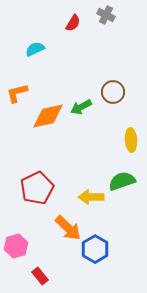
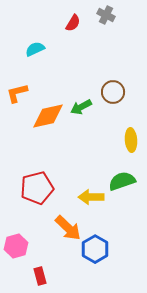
red pentagon: rotated 12 degrees clockwise
red rectangle: rotated 24 degrees clockwise
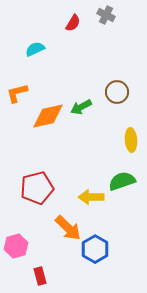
brown circle: moved 4 px right
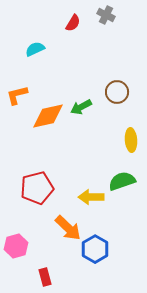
orange L-shape: moved 2 px down
red rectangle: moved 5 px right, 1 px down
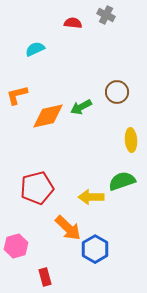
red semicircle: rotated 114 degrees counterclockwise
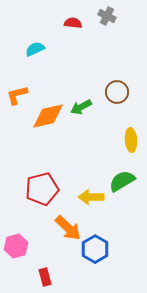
gray cross: moved 1 px right, 1 px down
green semicircle: rotated 12 degrees counterclockwise
red pentagon: moved 5 px right, 1 px down
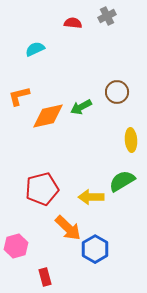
gray cross: rotated 36 degrees clockwise
orange L-shape: moved 2 px right, 1 px down
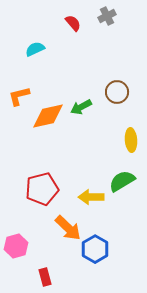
red semicircle: rotated 42 degrees clockwise
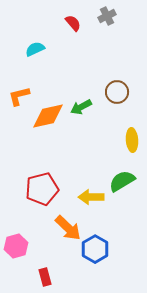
yellow ellipse: moved 1 px right
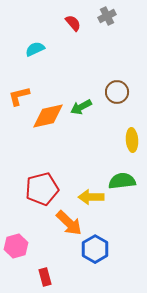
green semicircle: rotated 24 degrees clockwise
orange arrow: moved 1 px right, 5 px up
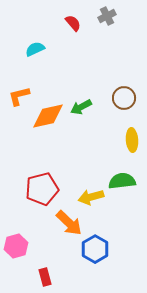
brown circle: moved 7 px right, 6 px down
yellow arrow: rotated 15 degrees counterclockwise
